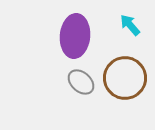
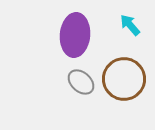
purple ellipse: moved 1 px up
brown circle: moved 1 px left, 1 px down
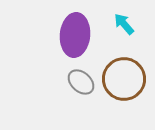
cyan arrow: moved 6 px left, 1 px up
